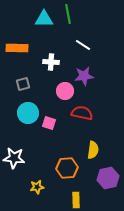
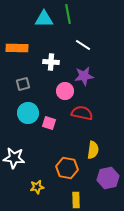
orange hexagon: rotated 15 degrees clockwise
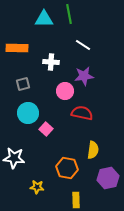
green line: moved 1 px right
pink square: moved 3 px left, 6 px down; rotated 24 degrees clockwise
yellow star: rotated 16 degrees clockwise
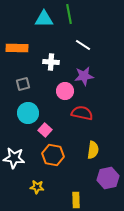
pink square: moved 1 px left, 1 px down
orange hexagon: moved 14 px left, 13 px up
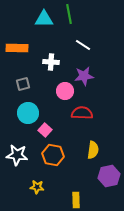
red semicircle: rotated 10 degrees counterclockwise
white star: moved 3 px right, 3 px up
purple hexagon: moved 1 px right, 2 px up
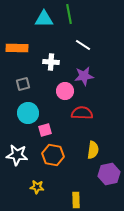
pink square: rotated 32 degrees clockwise
purple hexagon: moved 2 px up
